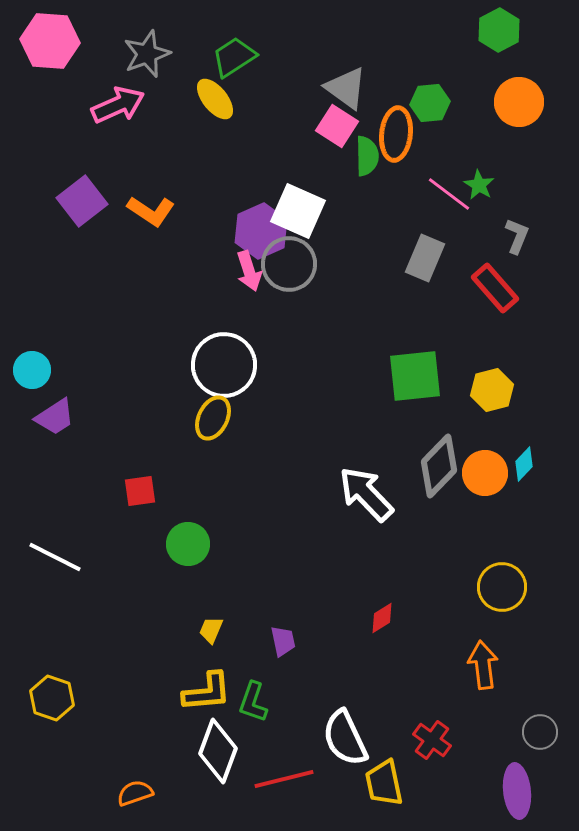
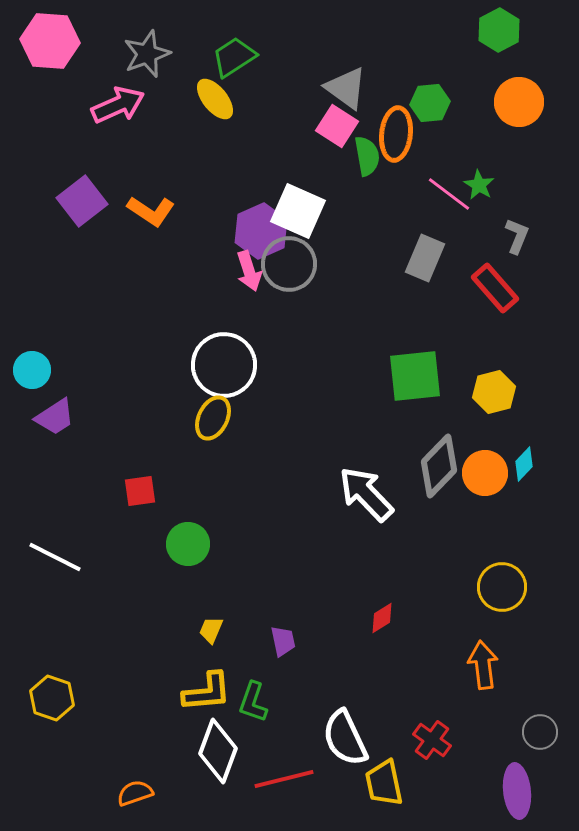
green semicircle at (367, 156): rotated 9 degrees counterclockwise
yellow hexagon at (492, 390): moved 2 px right, 2 px down
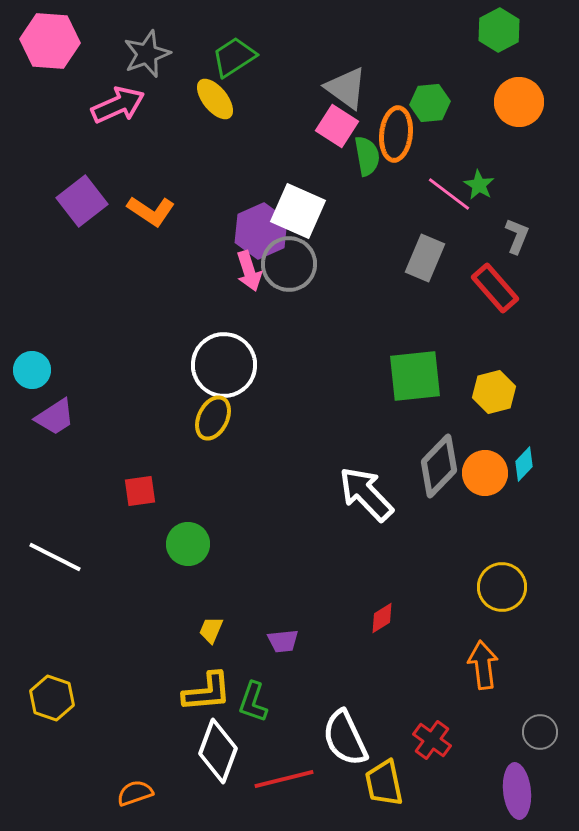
purple trapezoid at (283, 641): rotated 96 degrees clockwise
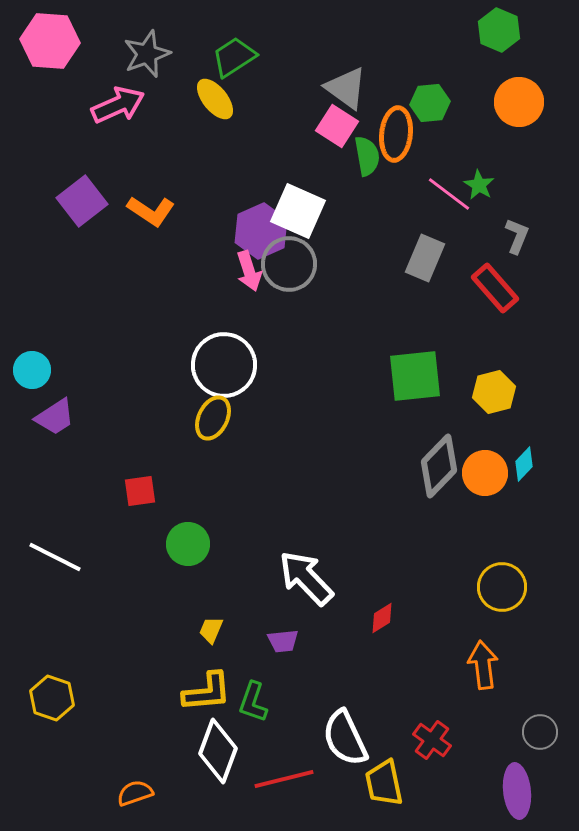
green hexagon at (499, 30): rotated 9 degrees counterclockwise
white arrow at (366, 494): moved 60 px left, 84 px down
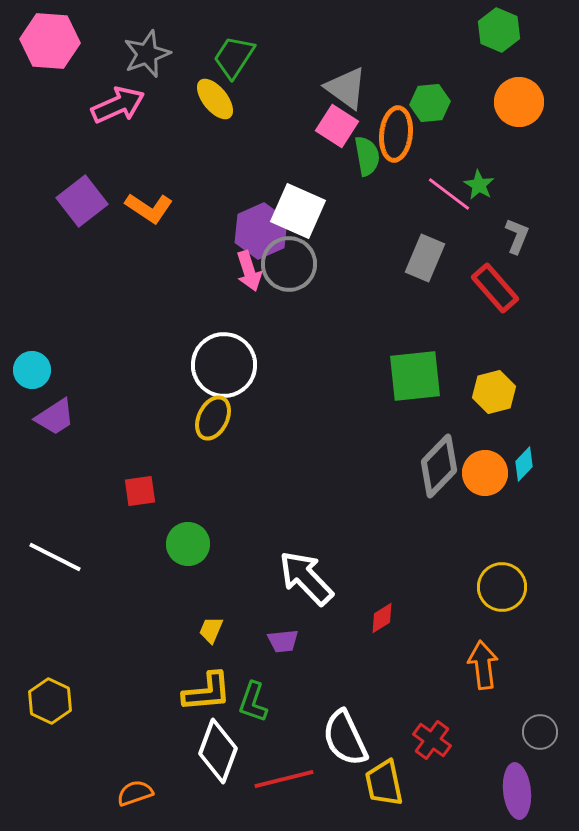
green trapezoid at (234, 57): rotated 24 degrees counterclockwise
orange L-shape at (151, 211): moved 2 px left, 3 px up
yellow hexagon at (52, 698): moved 2 px left, 3 px down; rotated 6 degrees clockwise
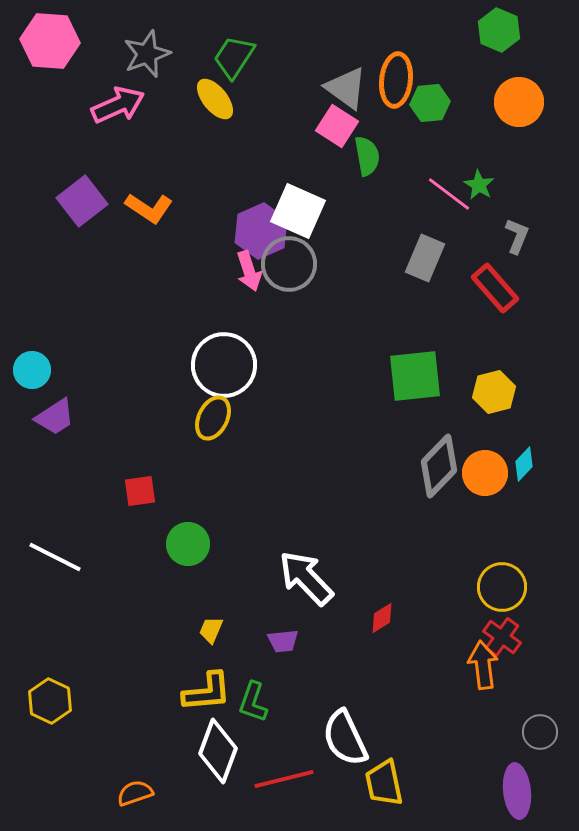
orange ellipse at (396, 134): moved 54 px up
red cross at (432, 740): moved 70 px right, 103 px up
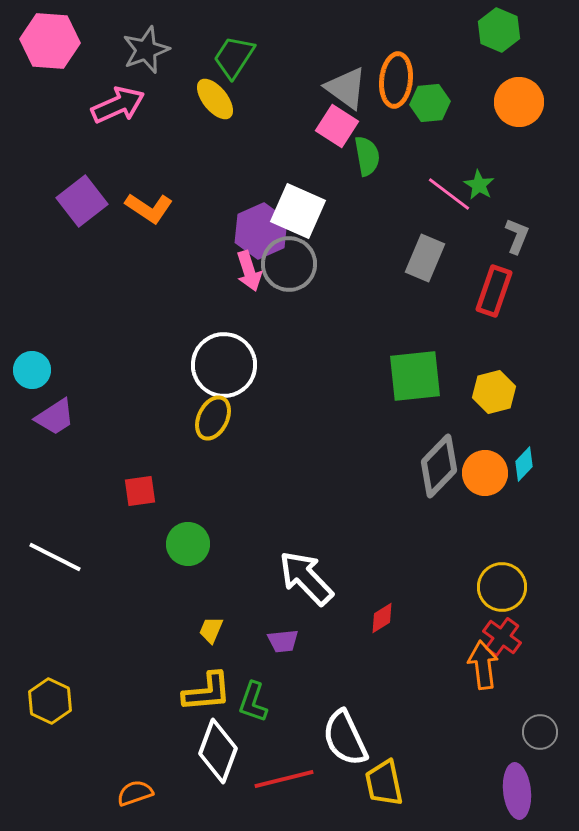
gray star at (147, 54): moved 1 px left, 4 px up
red rectangle at (495, 288): moved 1 px left, 3 px down; rotated 60 degrees clockwise
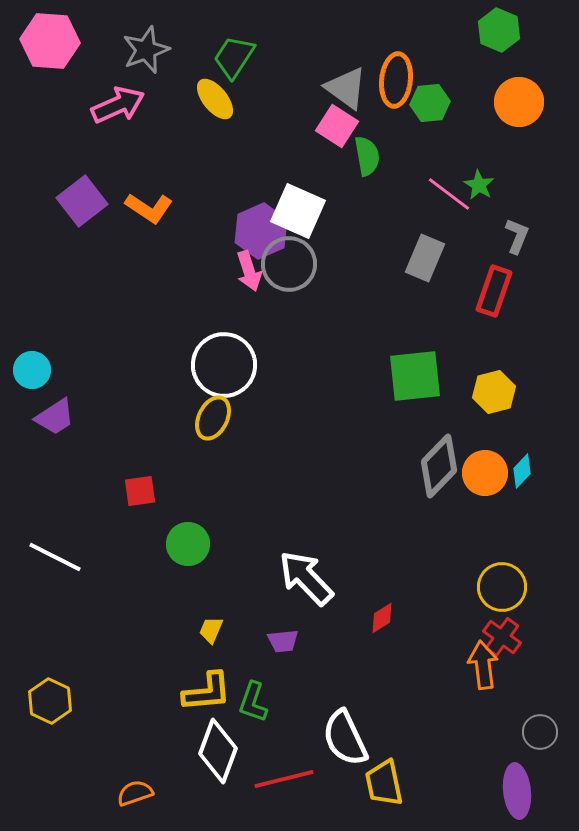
cyan diamond at (524, 464): moved 2 px left, 7 px down
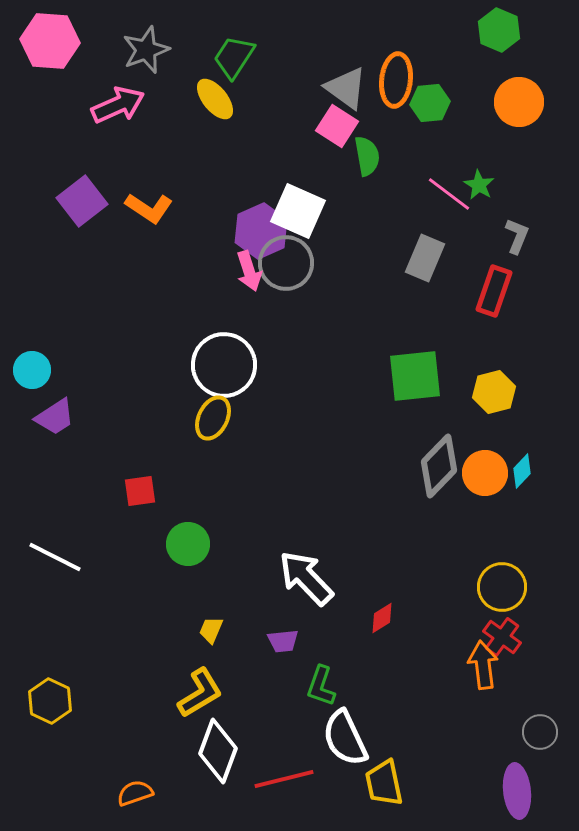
gray circle at (289, 264): moved 3 px left, 1 px up
yellow L-shape at (207, 692): moved 7 px left, 1 px down; rotated 26 degrees counterclockwise
green L-shape at (253, 702): moved 68 px right, 16 px up
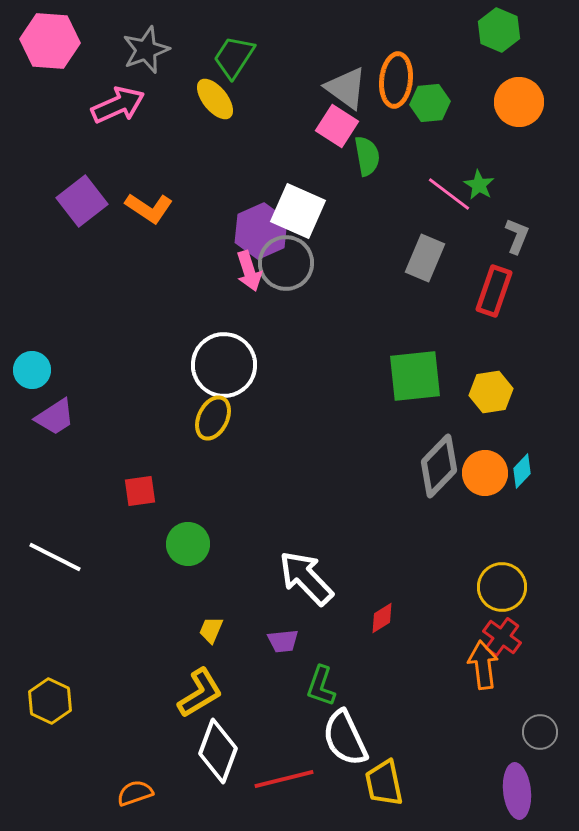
yellow hexagon at (494, 392): moved 3 px left; rotated 6 degrees clockwise
